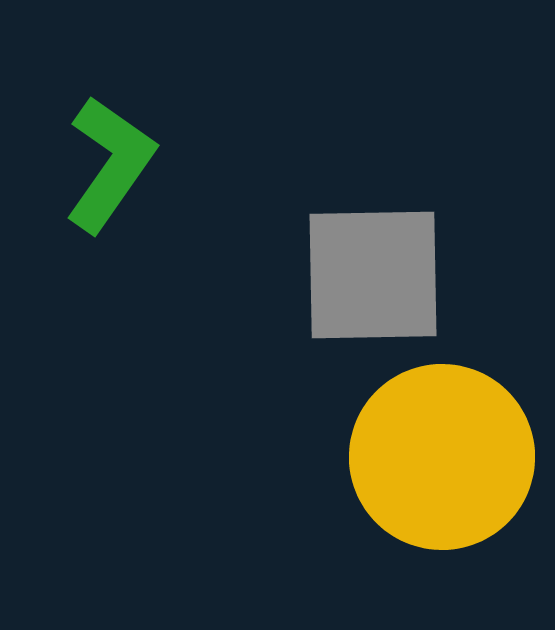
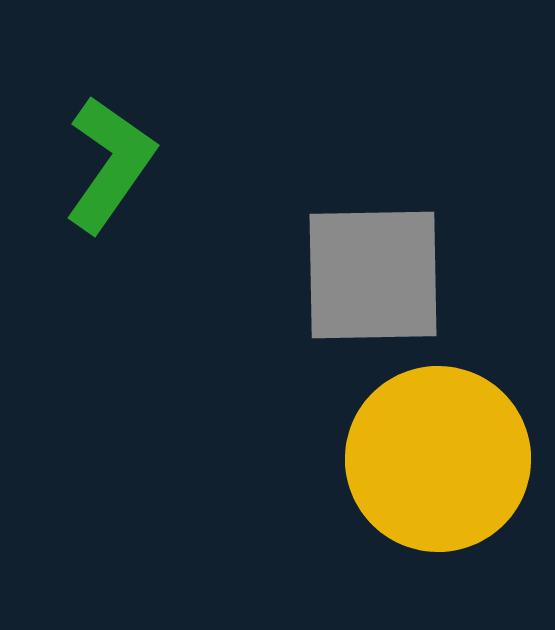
yellow circle: moved 4 px left, 2 px down
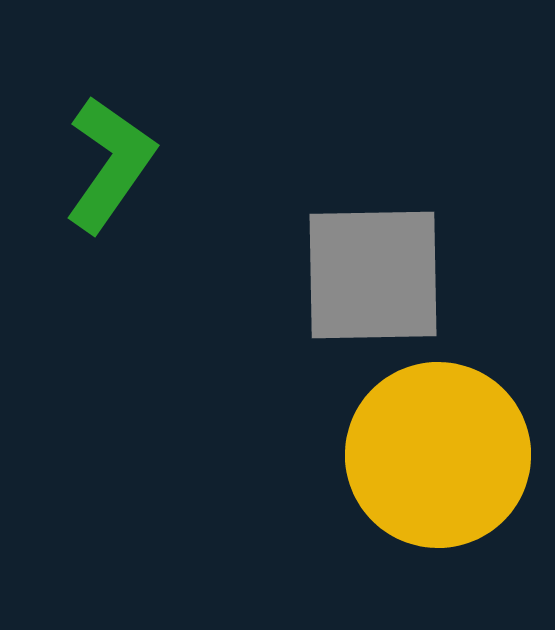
yellow circle: moved 4 px up
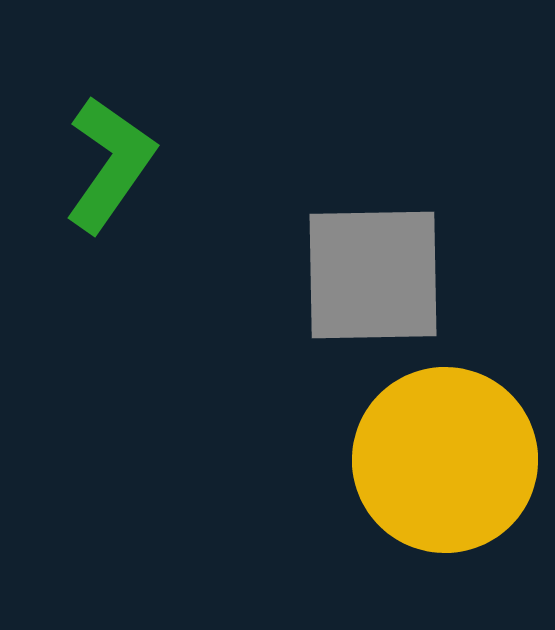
yellow circle: moved 7 px right, 5 px down
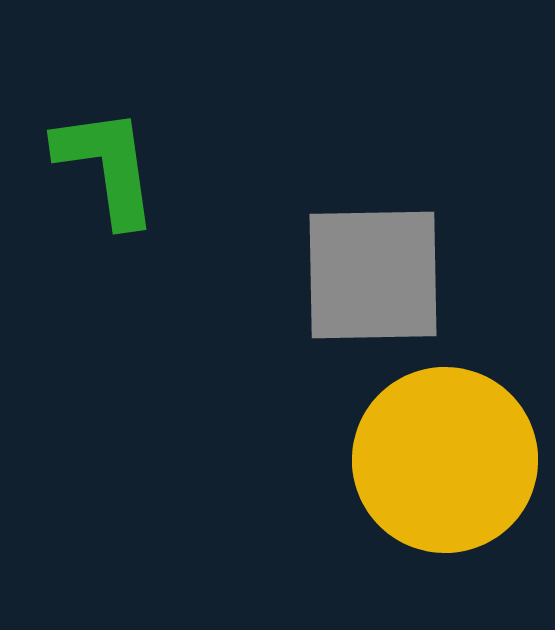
green L-shape: moved 3 px left, 2 px down; rotated 43 degrees counterclockwise
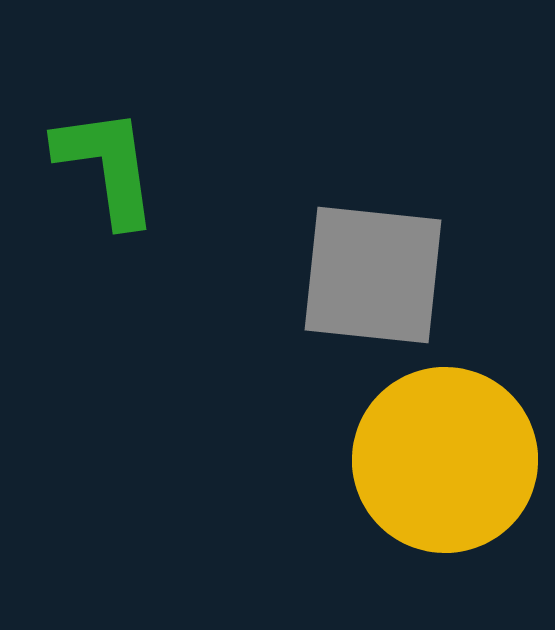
gray square: rotated 7 degrees clockwise
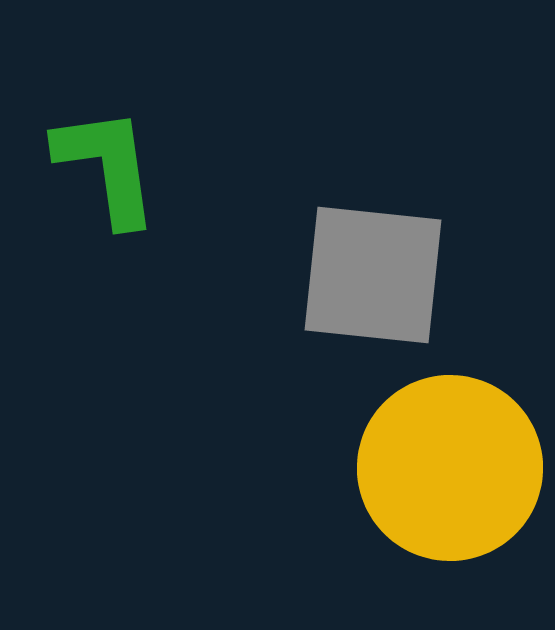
yellow circle: moved 5 px right, 8 px down
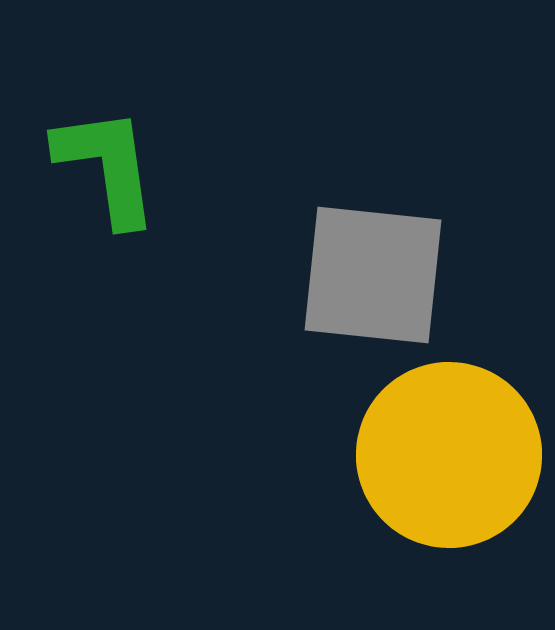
yellow circle: moved 1 px left, 13 px up
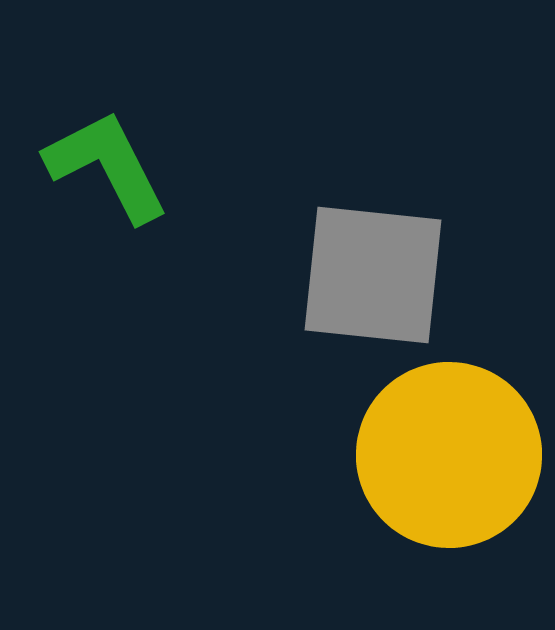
green L-shape: rotated 19 degrees counterclockwise
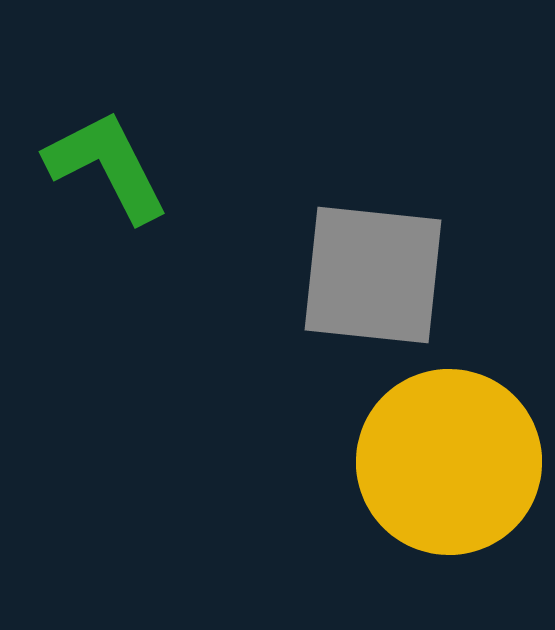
yellow circle: moved 7 px down
